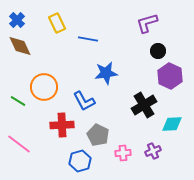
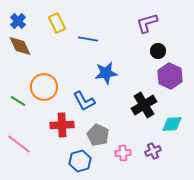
blue cross: moved 1 px right, 1 px down
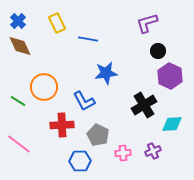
blue hexagon: rotated 15 degrees clockwise
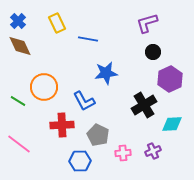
black circle: moved 5 px left, 1 px down
purple hexagon: moved 3 px down; rotated 10 degrees clockwise
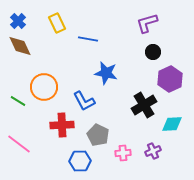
blue star: rotated 20 degrees clockwise
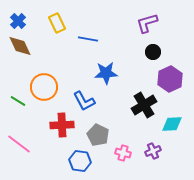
blue star: rotated 15 degrees counterclockwise
pink cross: rotated 21 degrees clockwise
blue hexagon: rotated 10 degrees clockwise
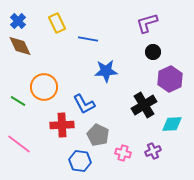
blue star: moved 2 px up
blue L-shape: moved 3 px down
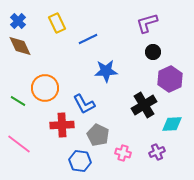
blue line: rotated 36 degrees counterclockwise
orange circle: moved 1 px right, 1 px down
purple cross: moved 4 px right, 1 px down
